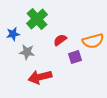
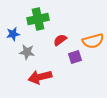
green cross: moved 1 px right; rotated 30 degrees clockwise
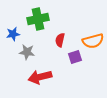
red semicircle: rotated 40 degrees counterclockwise
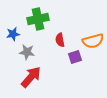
red semicircle: rotated 24 degrees counterclockwise
red arrow: moved 9 px left; rotated 145 degrees clockwise
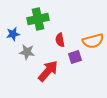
red arrow: moved 17 px right, 6 px up
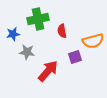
red semicircle: moved 2 px right, 9 px up
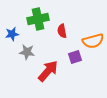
blue star: moved 1 px left
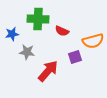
green cross: rotated 15 degrees clockwise
red semicircle: rotated 56 degrees counterclockwise
